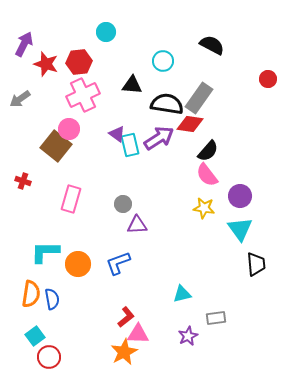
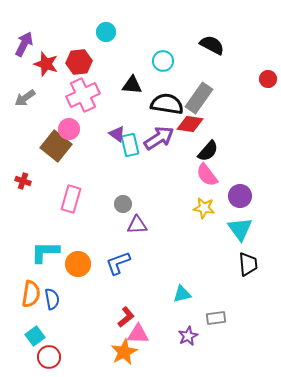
gray arrow at (20, 99): moved 5 px right, 1 px up
black trapezoid at (256, 264): moved 8 px left
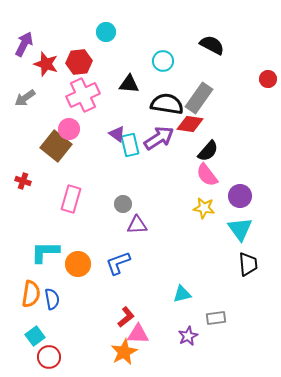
black triangle at (132, 85): moved 3 px left, 1 px up
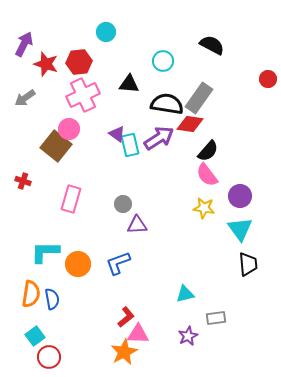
cyan triangle at (182, 294): moved 3 px right
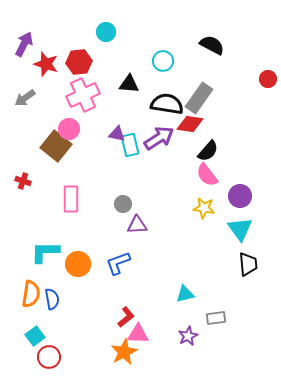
purple triangle at (117, 134): rotated 24 degrees counterclockwise
pink rectangle at (71, 199): rotated 16 degrees counterclockwise
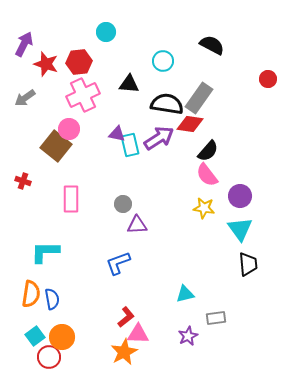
orange circle at (78, 264): moved 16 px left, 73 px down
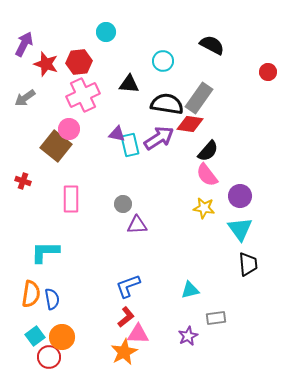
red circle at (268, 79): moved 7 px up
blue L-shape at (118, 263): moved 10 px right, 23 px down
cyan triangle at (185, 294): moved 5 px right, 4 px up
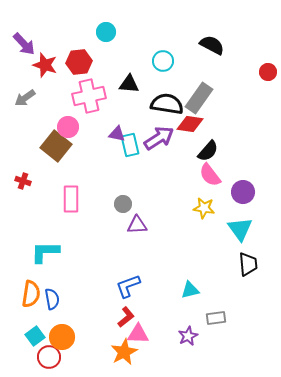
purple arrow at (24, 44): rotated 110 degrees clockwise
red star at (46, 64): moved 1 px left, 1 px down
pink cross at (83, 95): moved 6 px right, 1 px down; rotated 12 degrees clockwise
pink circle at (69, 129): moved 1 px left, 2 px up
pink semicircle at (207, 175): moved 3 px right
purple circle at (240, 196): moved 3 px right, 4 px up
